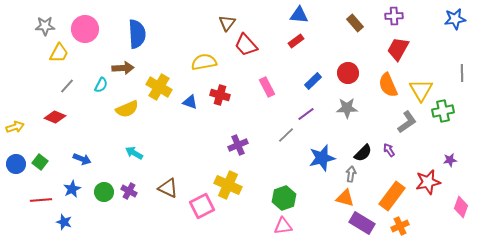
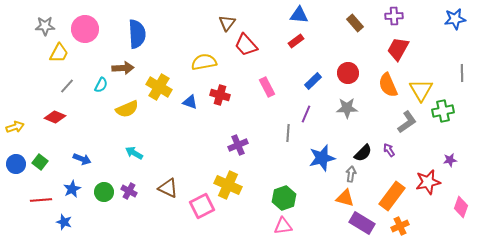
purple line at (306, 114): rotated 30 degrees counterclockwise
gray line at (286, 135): moved 2 px right, 2 px up; rotated 42 degrees counterclockwise
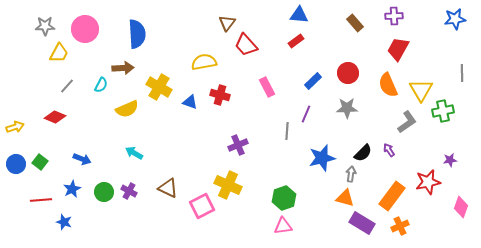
gray line at (288, 133): moved 1 px left, 2 px up
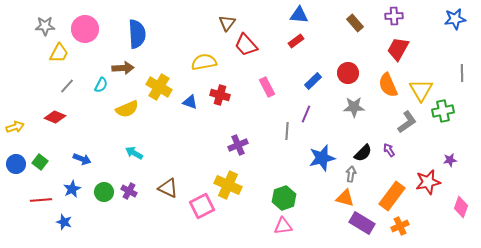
gray star at (347, 108): moved 7 px right, 1 px up
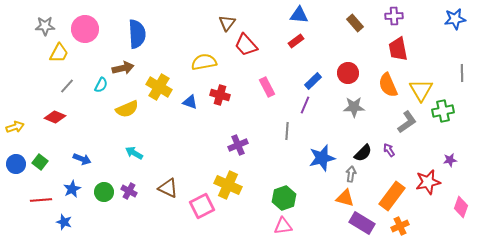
red trapezoid at (398, 49): rotated 40 degrees counterclockwise
brown arrow at (123, 68): rotated 10 degrees counterclockwise
purple line at (306, 114): moved 1 px left, 9 px up
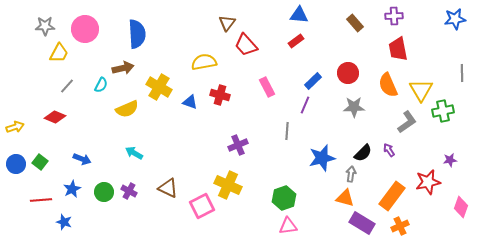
pink triangle at (283, 226): moved 5 px right
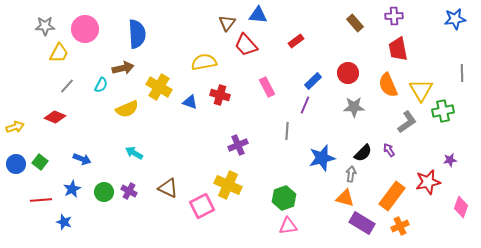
blue triangle at (299, 15): moved 41 px left
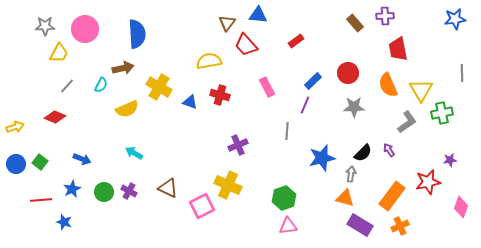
purple cross at (394, 16): moved 9 px left
yellow semicircle at (204, 62): moved 5 px right, 1 px up
green cross at (443, 111): moved 1 px left, 2 px down
purple rectangle at (362, 223): moved 2 px left, 2 px down
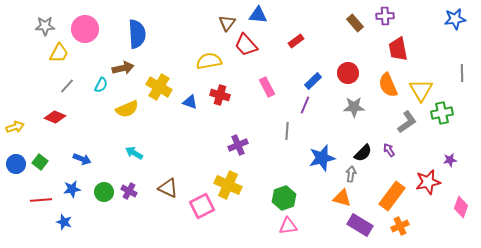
blue star at (72, 189): rotated 18 degrees clockwise
orange triangle at (345, 198): moved 3 px left
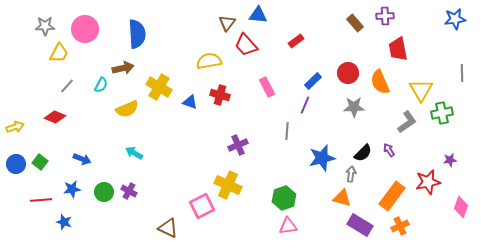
orange semicircle at (388, 85): moved 8 px left, 3 px up
brown triangle at (168, 188): moved 40 px down
